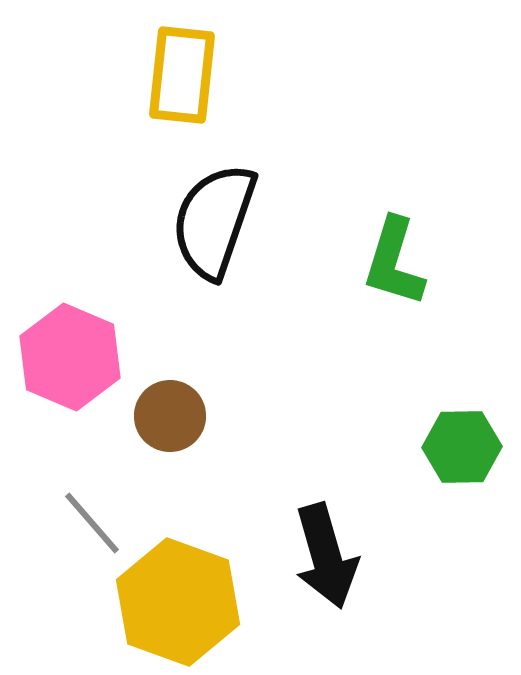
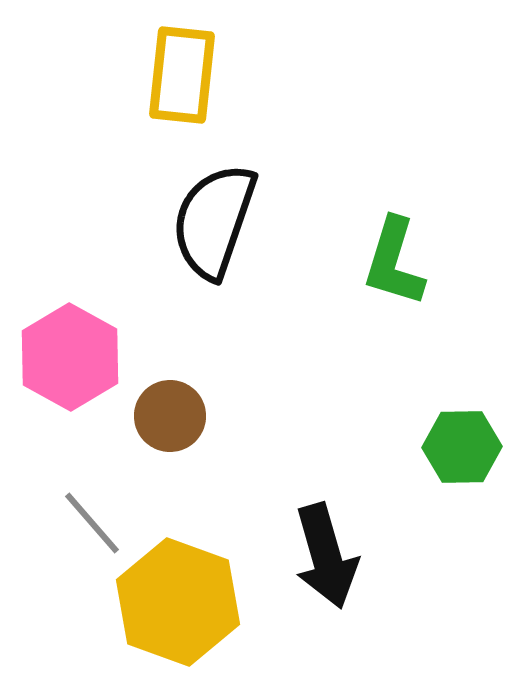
pink hexagon: rotated 6 degrees clockwise
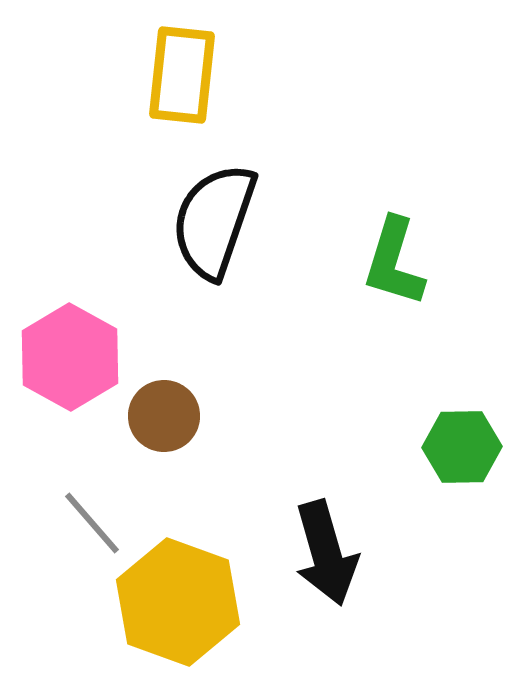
brown circle: moved 6 px left
black arrow: moved 3 px up
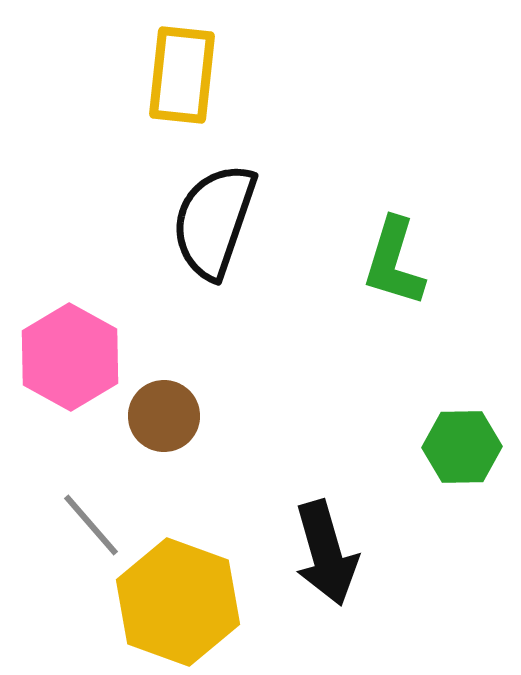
gray line: moved 1 px left, 2 px down
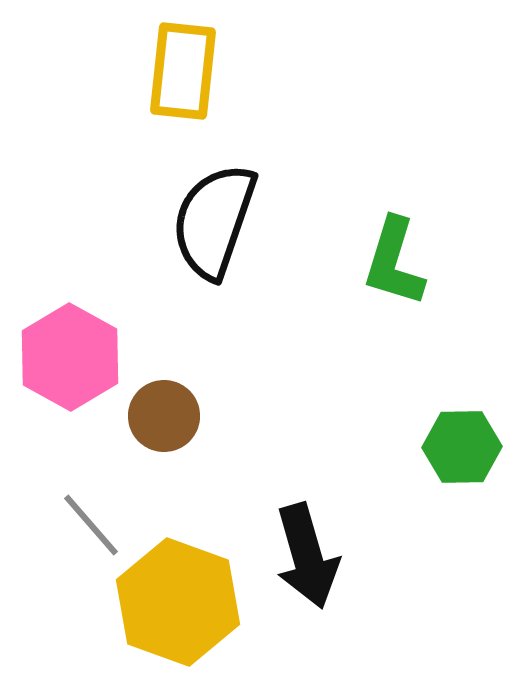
yellow rectangle: moved 1 px right, 4 px up
black arrow: moved 19 px left, 3 px down
